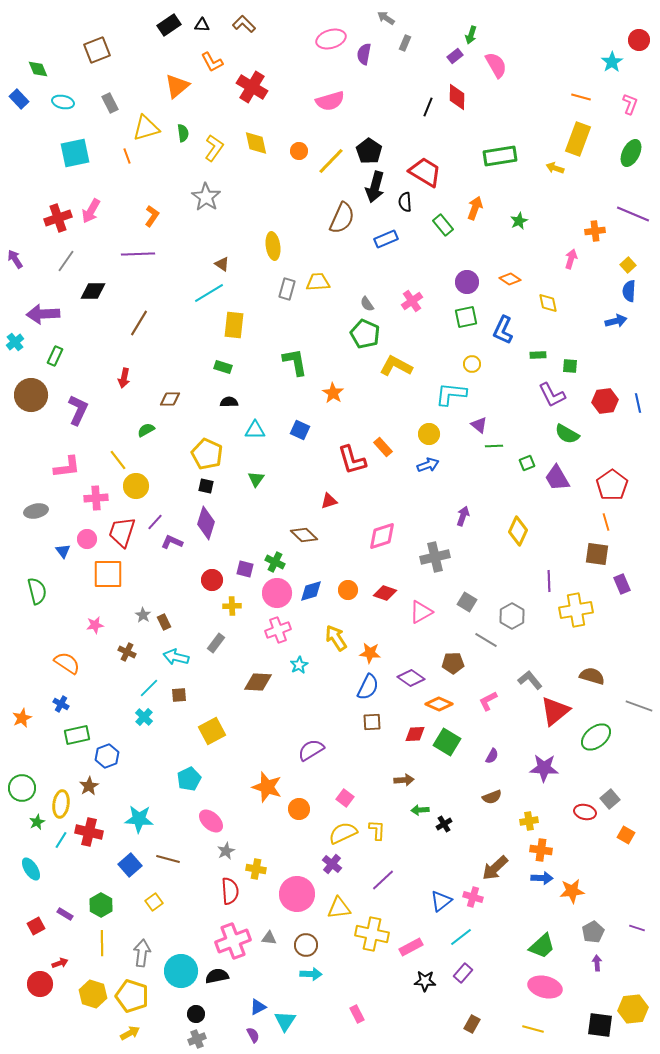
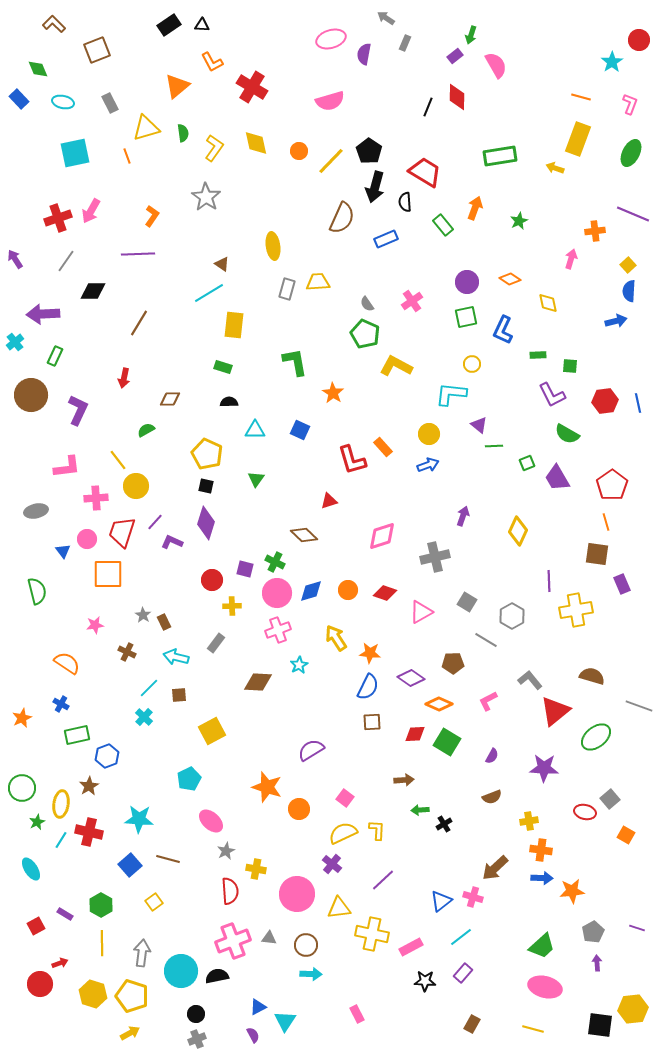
brown L-shape at (244, 24): moved 190 px left
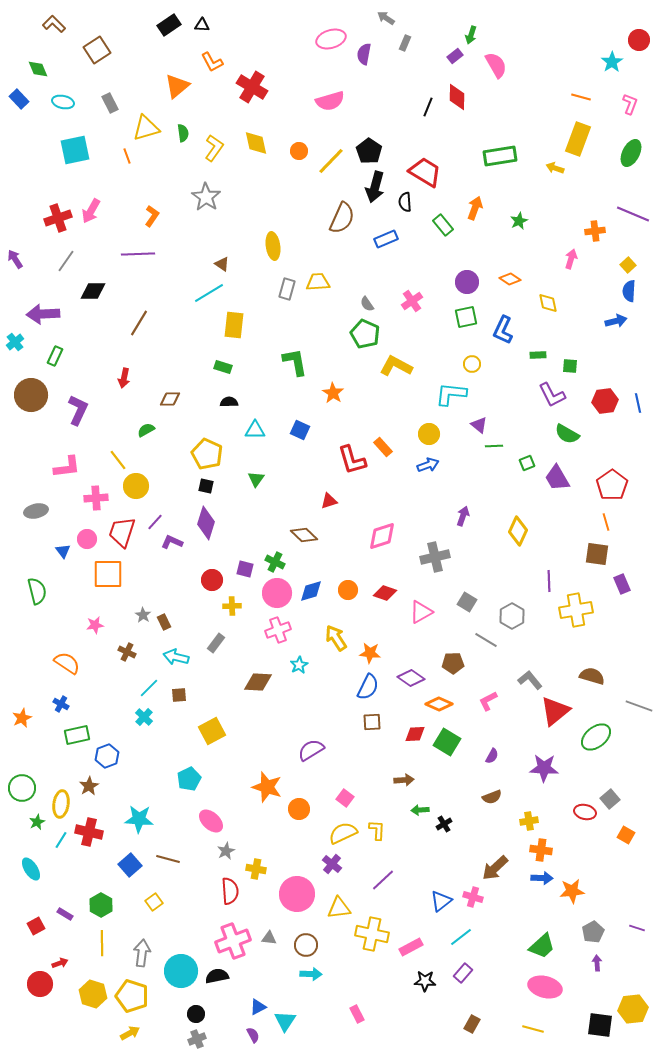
brown square at (97, 50): rotated 12 degrees counterclockwise
cyan square at (75, 153): moved 3 px up
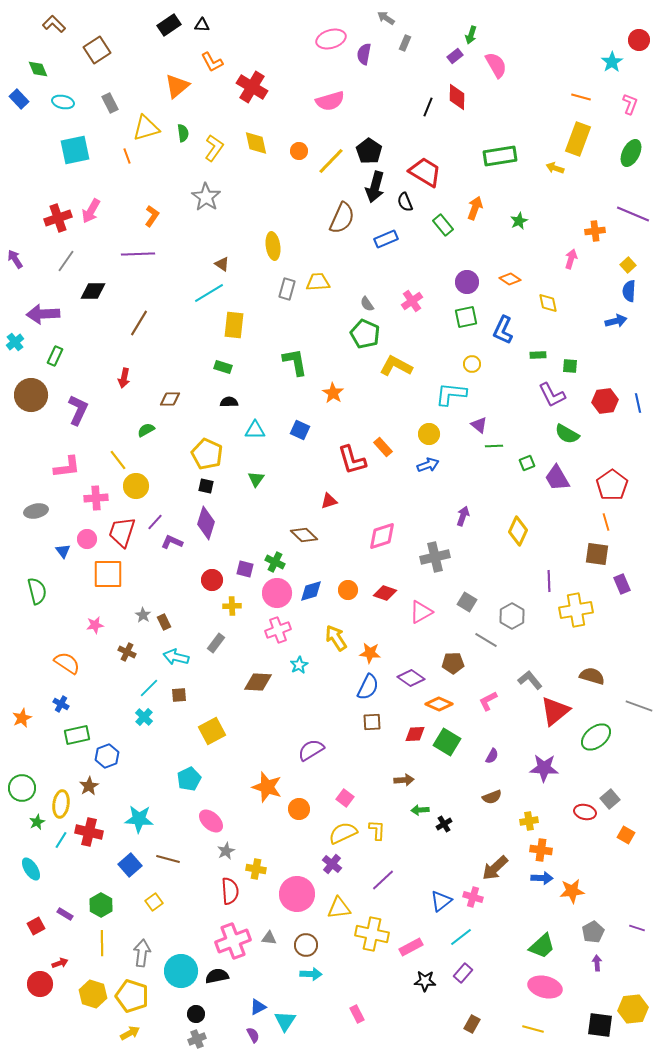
black semicircle at (405, 202): rotated 18 degrees counterclockwise
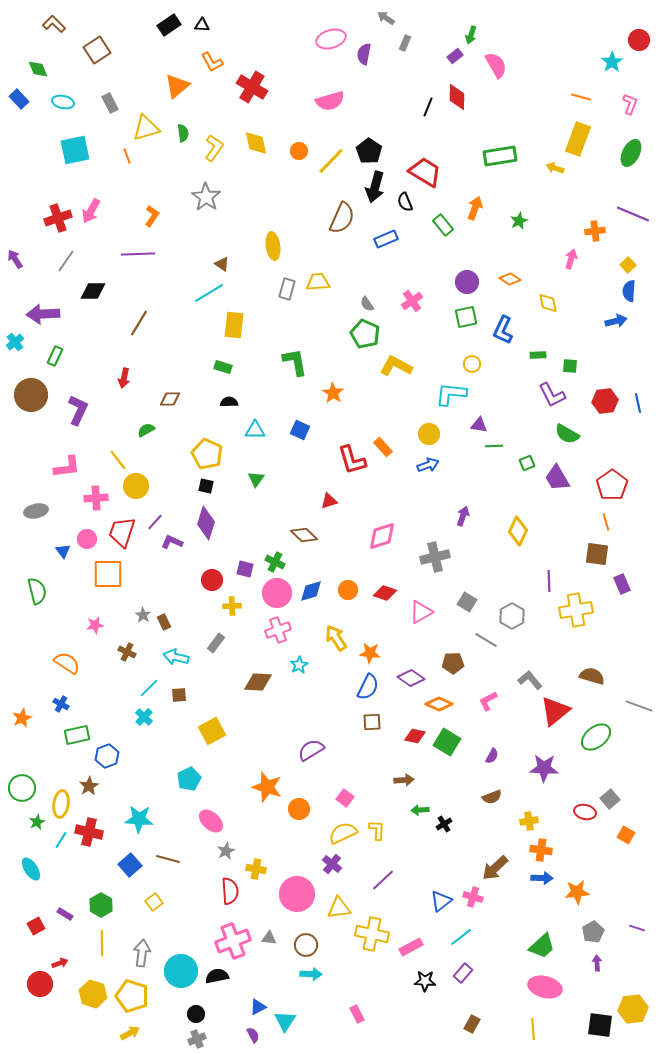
purple triangle at (479, 425): rotated 30 degrees counterclockwise
red diamond at (415, 734): moved 2 px down; rotated 15 degrees clockwise
orange star at (572, 891): moved 5 px right, 1 px down
yellow line at (533, 1029): rotated 70 degrees clockwise
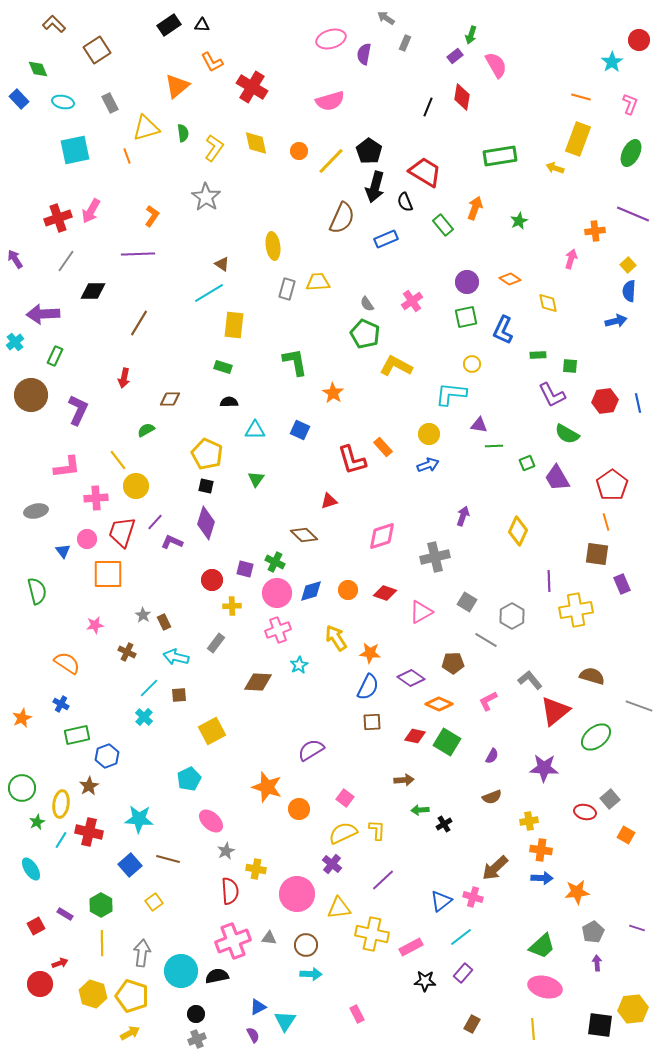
red diamond at (457, 97): moved 5 px right; rotated 8 degrees clockwise
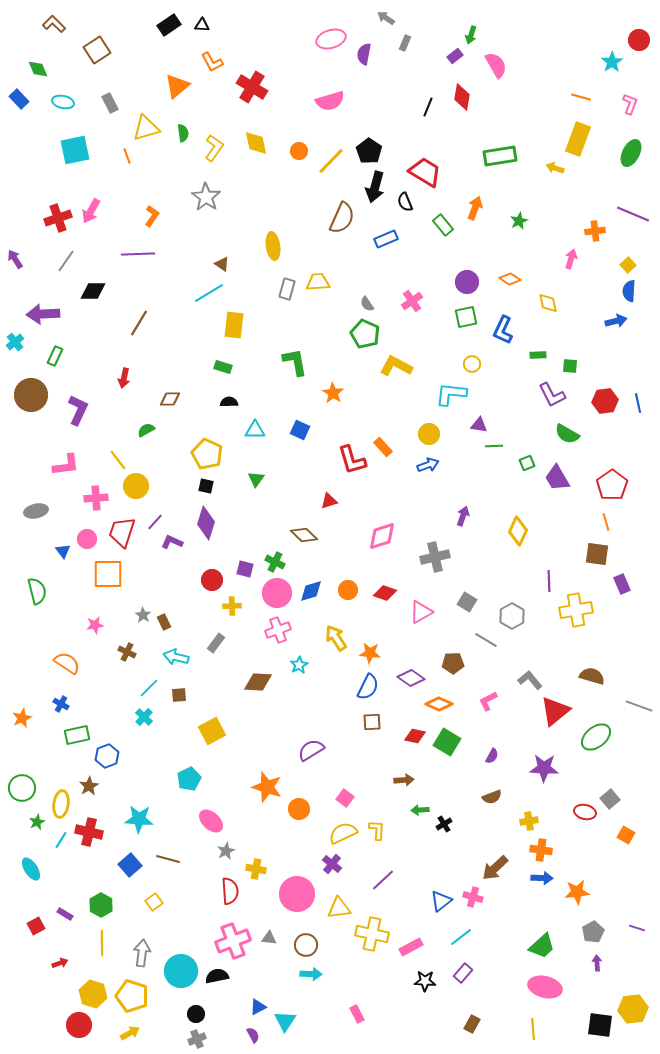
pink L-shape at (67, 467): moved 1 px left, 2 px up
red circle at (40, 984): moved 39 px right, 41 px down
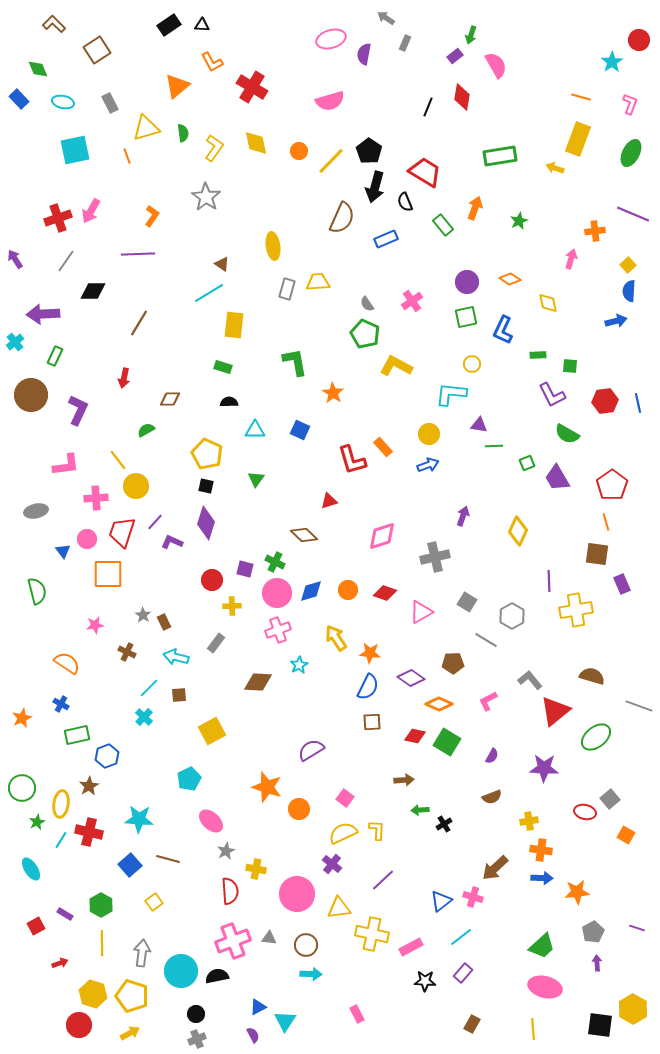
yellow hexagon at (633, 1009): rotated 24 degrees counterclockwise
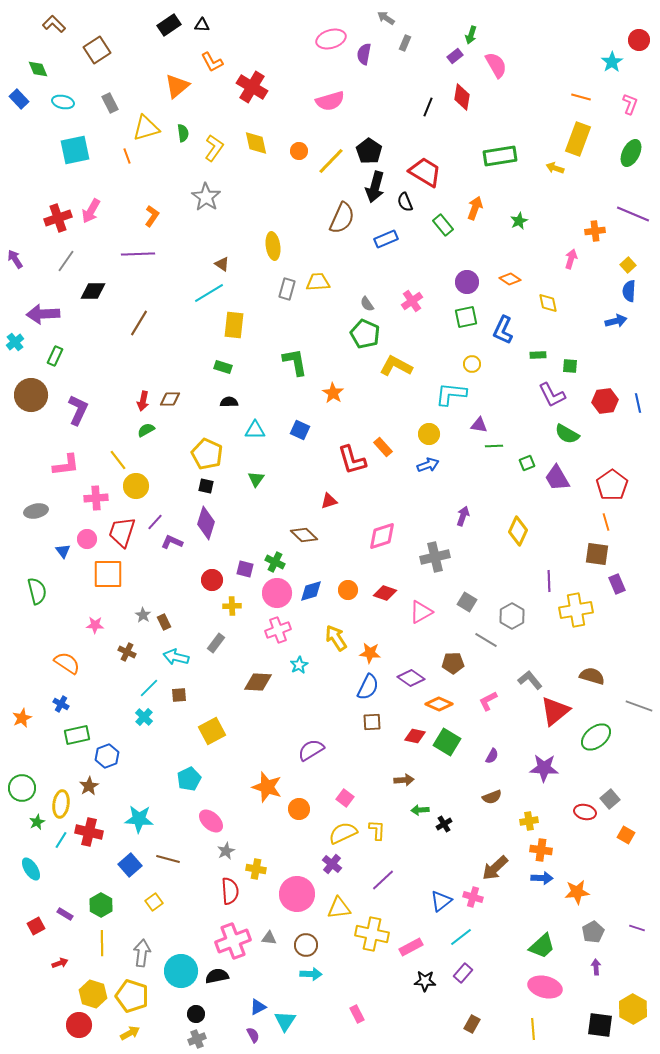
red arrow at (124, 378): moved 19 px right, 23 px down
purple rectangle at (622, 584): moved 5 px left
pink star at (95, 625): rotated 12 degrees clockwise
purple arrow at (597, 963): moved 1 px left, 4 px down
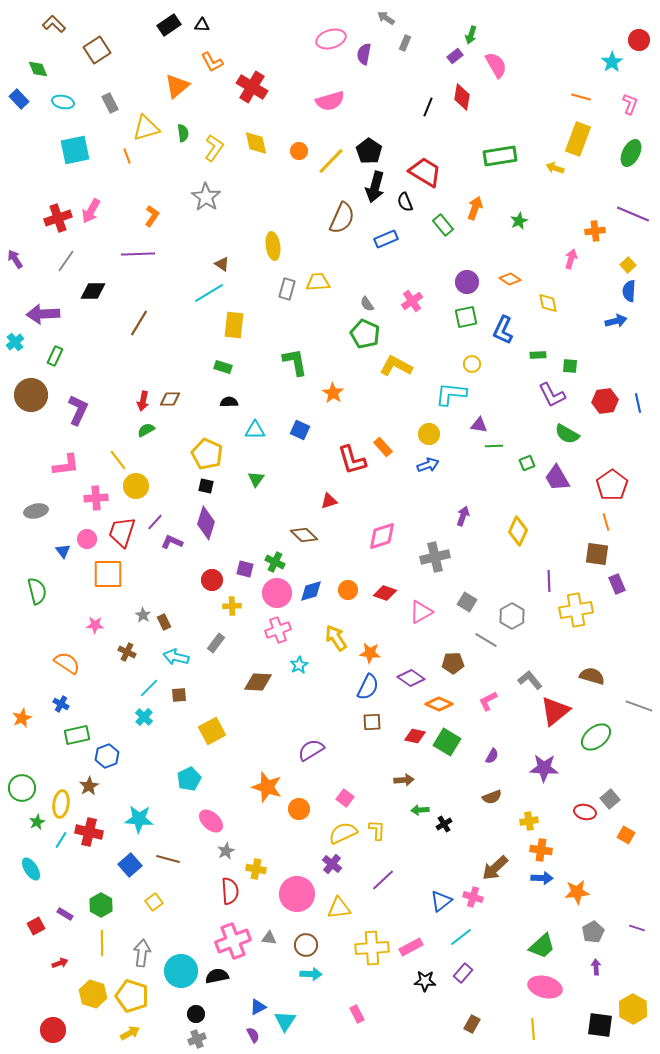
yellow cross at (372, 934): moved 14 px down; rotated 16 degrees counterclockwise
red circle at (79, 1025): moved 26 px left, 5 px down
